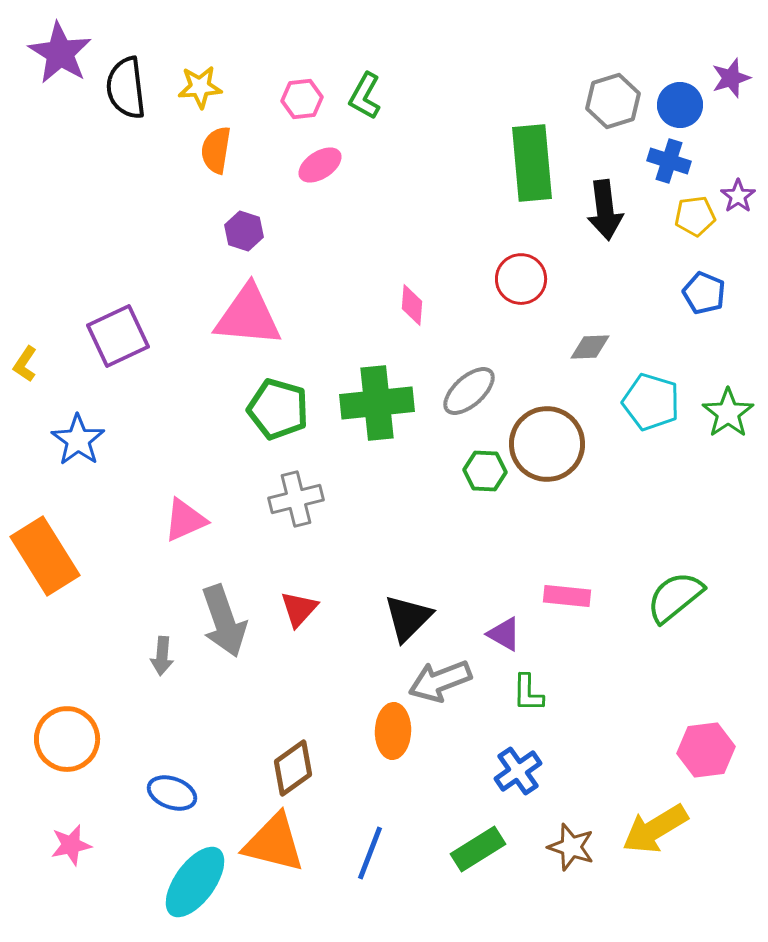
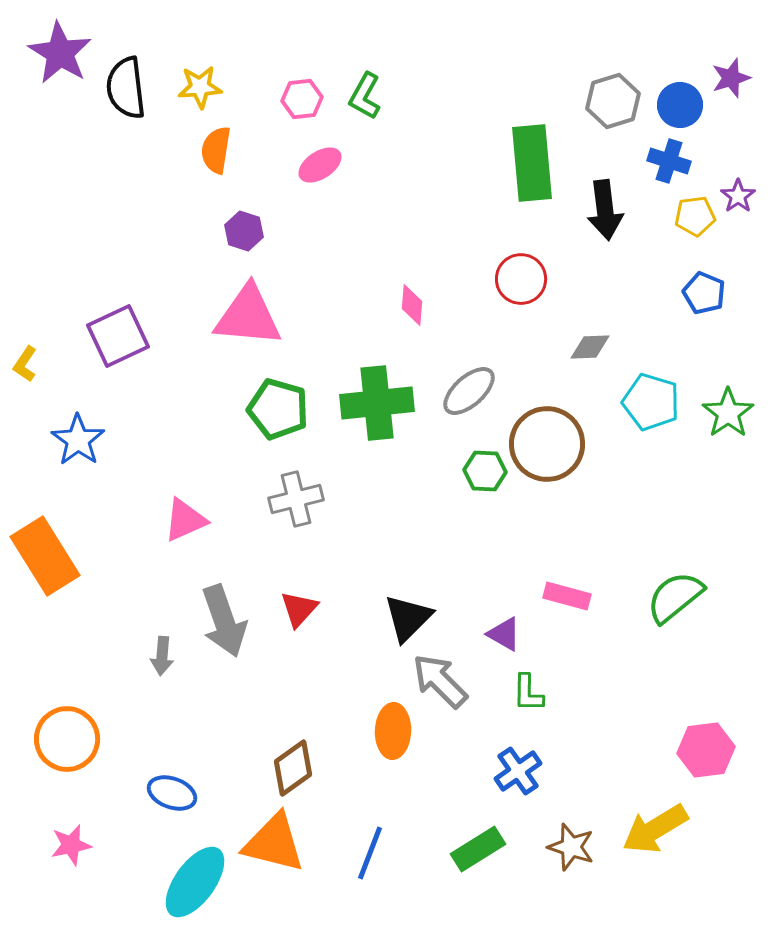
pink rectangle at (567, 596): rotated 9 degrees clockwise
gray arrow at (440, 681): rotated 66 degrees clockwise
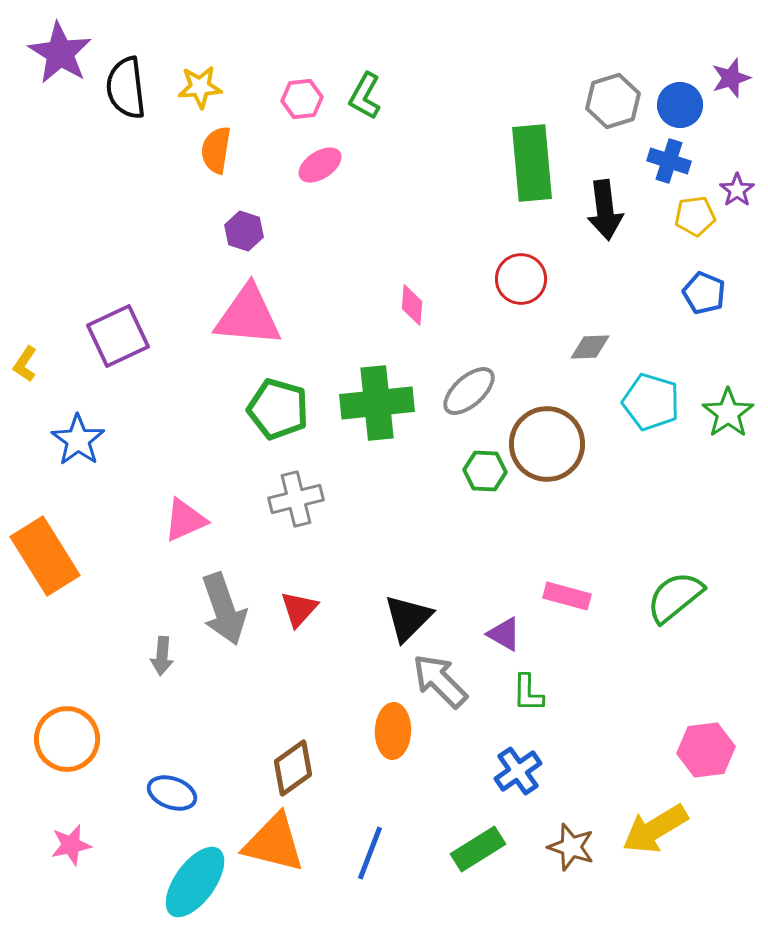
purple star at (738, 196): moved 1 px left, 6 px up
gray arrow at (224, 621): moved 12 px up
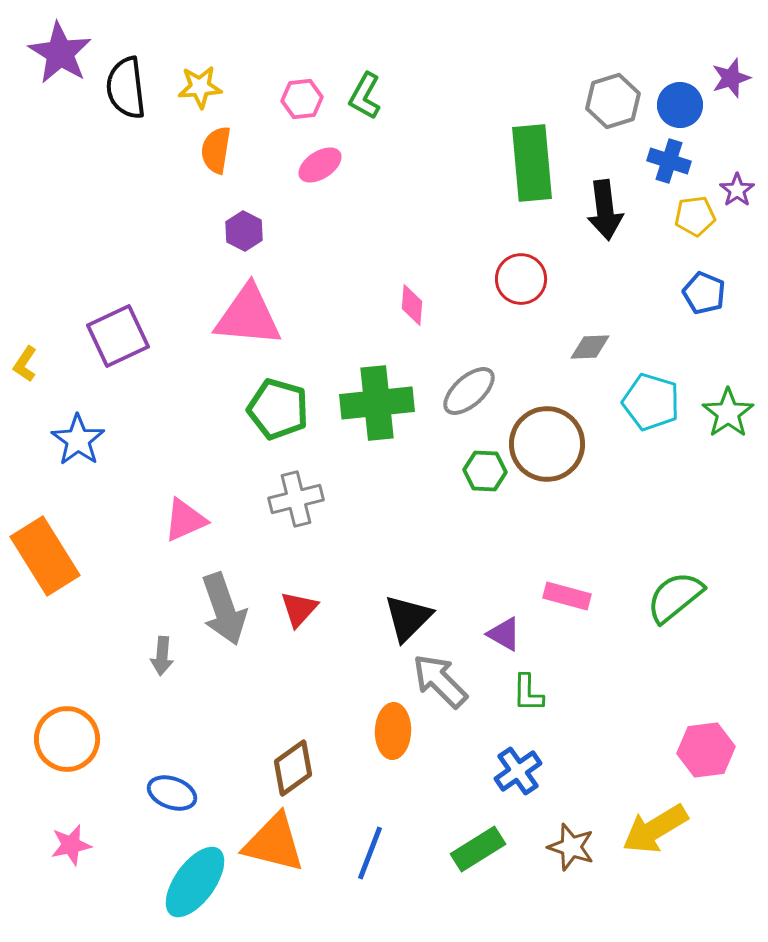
purple hexagon at (244, 231): rotated 9 degrees clockwise
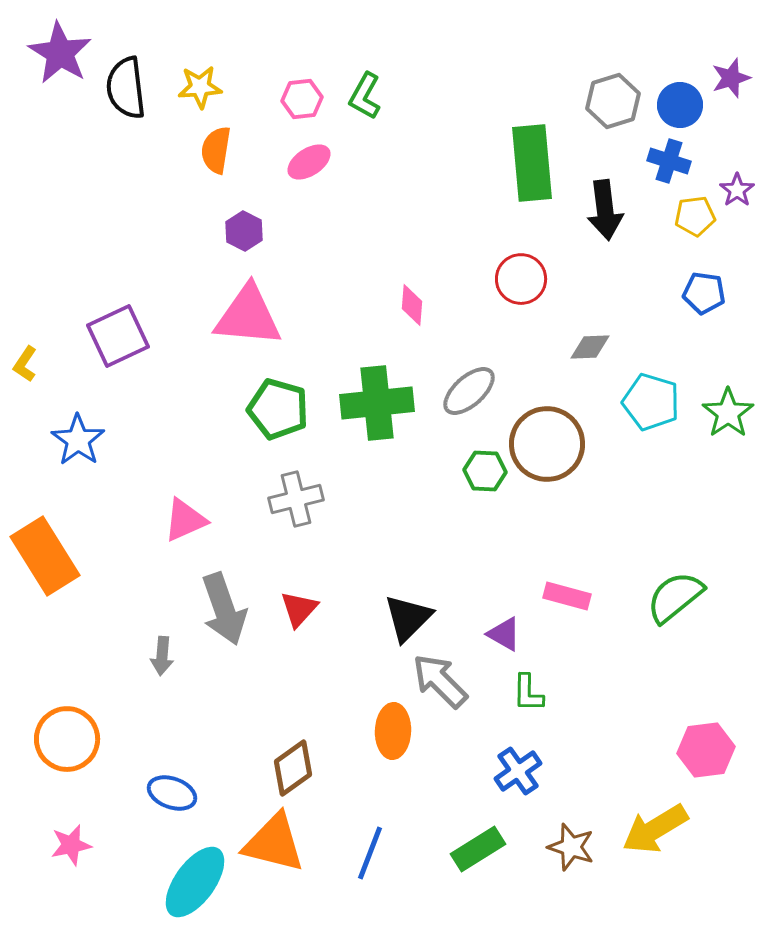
pink ellipse at (320, 165): moved 11 px left, 3 px up
blue pentagon at (704, 293): rotated 15 degrees counterclockwise
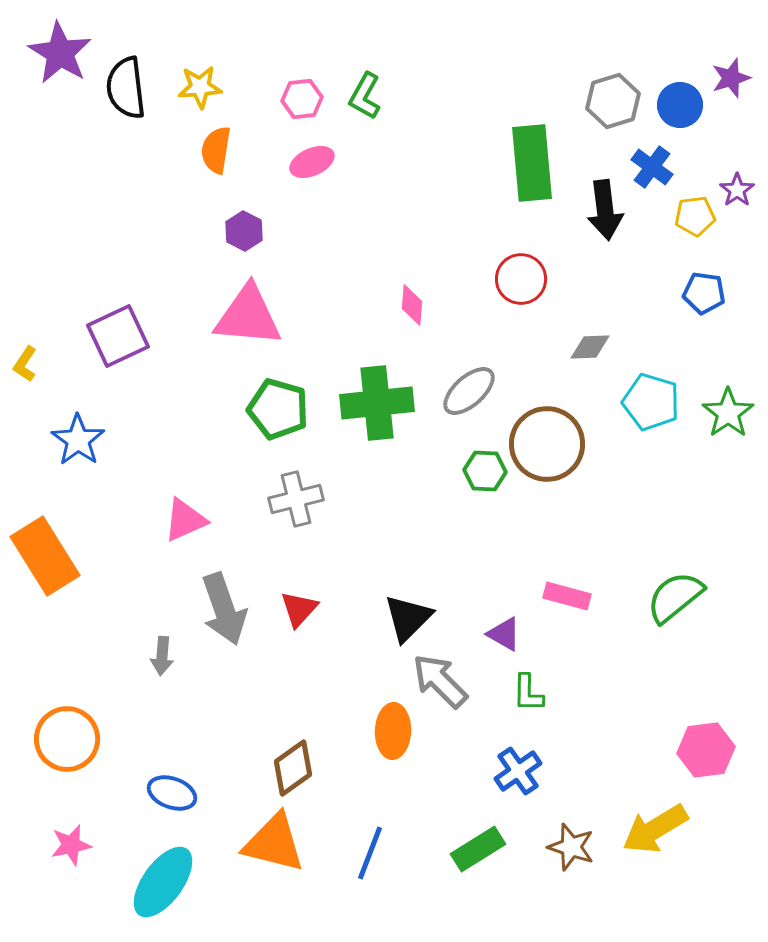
blue cross at (669, 161): moved 17 px left, 6 px down; rotated 18 degrees clockwise
pink ellipse at (309, 162): moved 3 px right; rotated 9 degrees clockwise
cyan ellipse at (195, 882): moved 32 px left
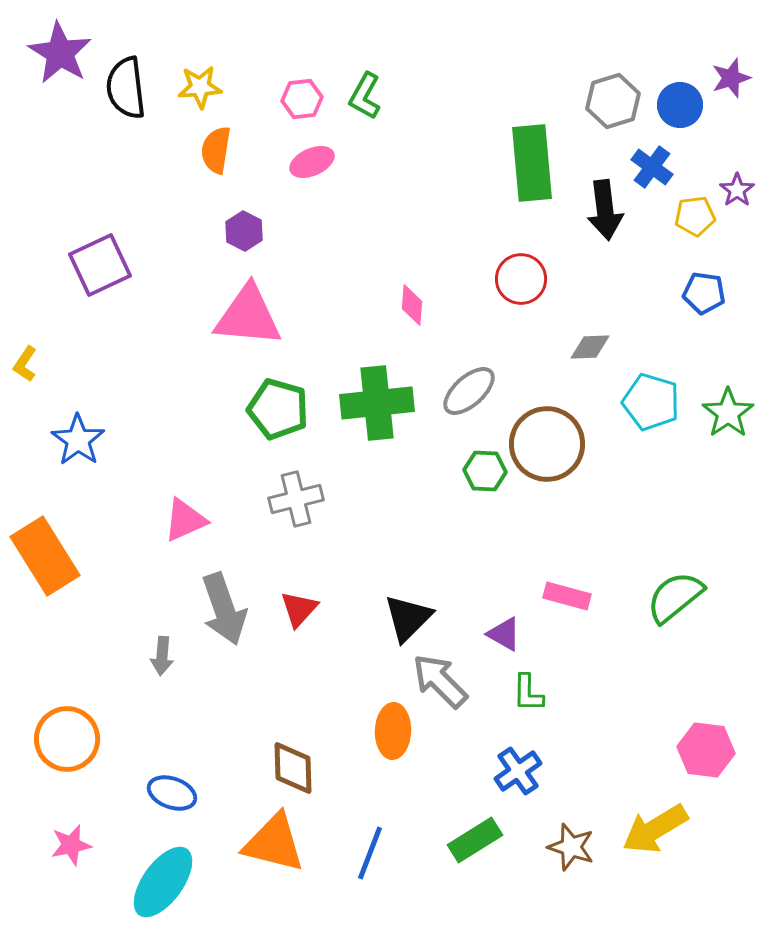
purple square at (118, 336): moved 18 px left, 71 px up
pink hexagon at (706, 750): rotated 14 degrees clockwise
brown diamond at (293, 768): rotated 56 degrees counterclockwise
green rectangle at (478, 849): moved 3 px left, 9 px up
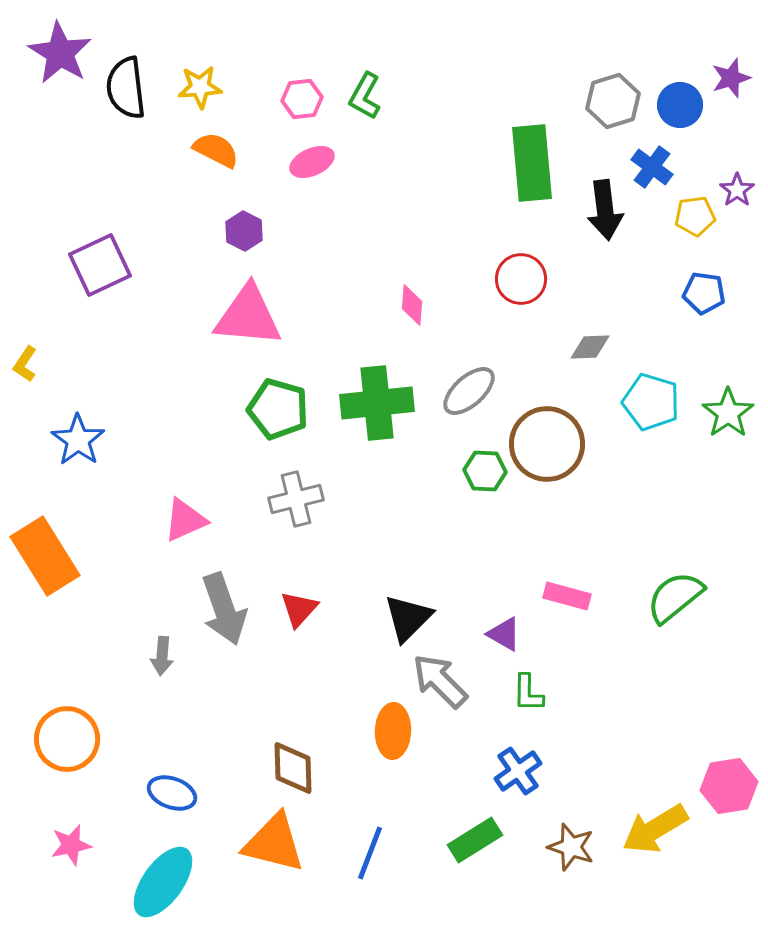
orange semicircle at (216, 150): rotated 108 degrees clockwise
pink hexagon at (706, 750): moved 23 px right, 36 px down; rotated 16 degrees counterclockwise
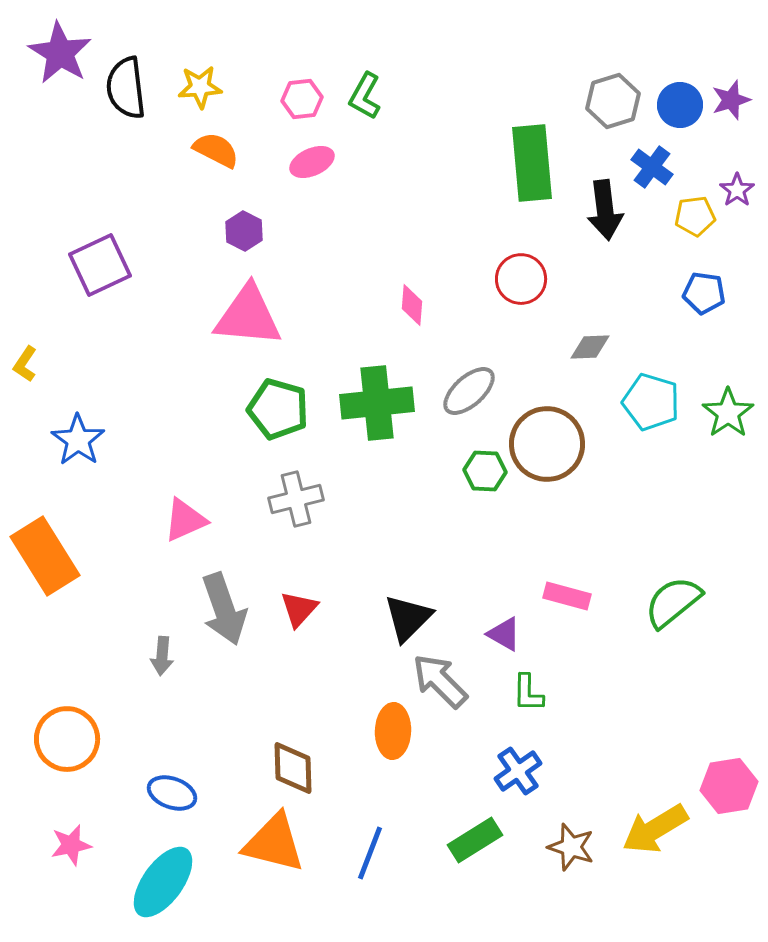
purple star at (731, 78): moved 22 px down
green semicircle at (675, 597): moved 2 px left, 5 px down
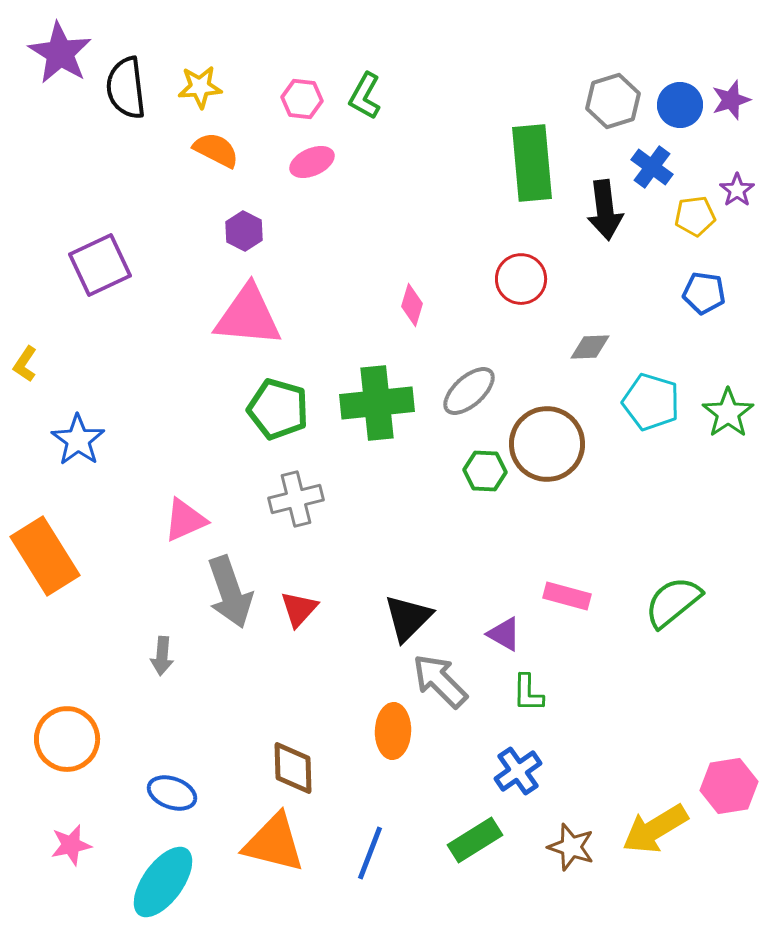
pink hexagon at (302, 99): rotated 12 degrees clockwise
pink diamond at (412, 305): rotated 12 degrees clockwise
gray arrow at (224, 609): moved 6 px right, 17 px up
